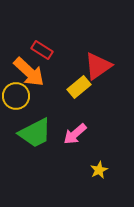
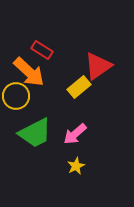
yellow star: moved 23 px left, 4 px up
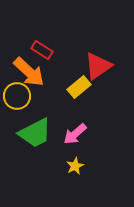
yellow circle: moved 1 px right
yellow star: moved 1 px left
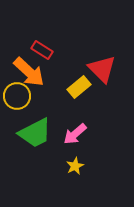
red triangle: moved 4 px right, 3 px down; rotated 40 degrees counterclockwise
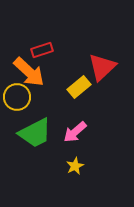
red rectangle: rotated 50 degrees counterclockwise
red triangle: moved 2 px up; rotated 32 degrees clockwise
yellow circle: moved 1 px down
pink arrow: moved 2 px up
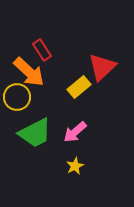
red rectangle: rotated 75 degrees clockwise
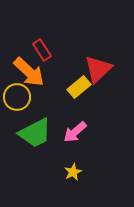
red triangle: moved 4 px left, 2 px down
yellow star: moved 2 px left, 6 px down
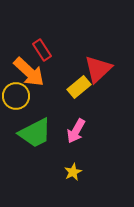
yellow circle: moved 1 px left, 1 px up
pink arrow: moved 1 px right, 1 px up; rotated 20 degrees counterclockwise
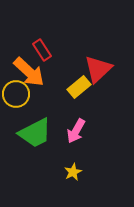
yellow circle: moved 2 px up
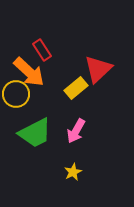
yellow rectangle: moved 3 px left, 1 px down
